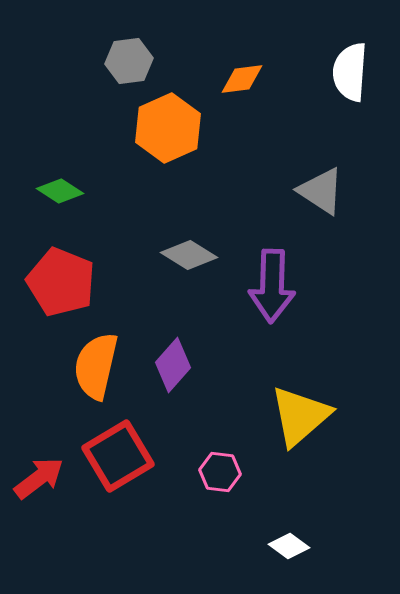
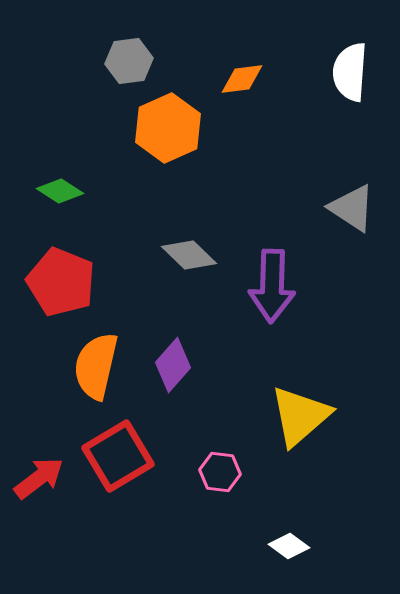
gray triangle: moved 31 px right, 17 px down
gray diamond: rotated 12 degrees clockwise
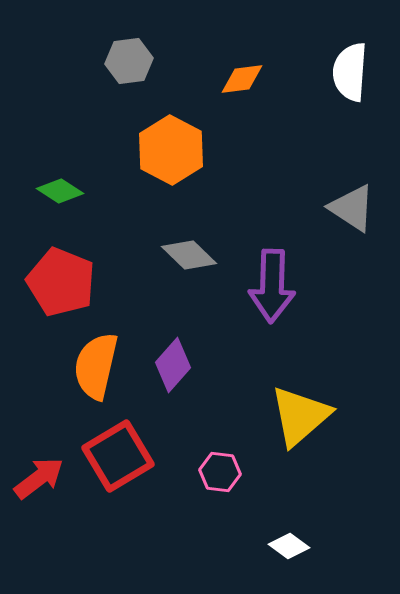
orange hexagon: moved 3 px right, 22 px down; rotated 8 degrees counterclockwise
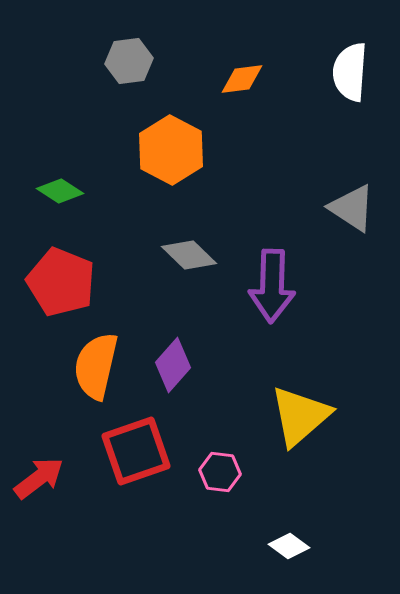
red square: moved 18 px right, 5 px up; rotated 12 degrees clockwise
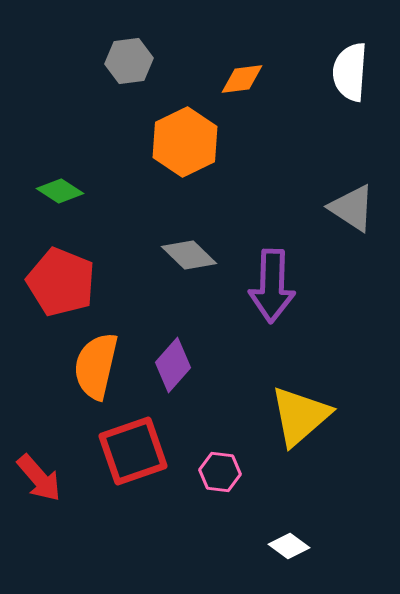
orange hexagon: moved 14 px right, 8 px up; rotated 6 degrees clockwise
red square: moved 3 px left
red arrow: rotated 86 degrees clockwise
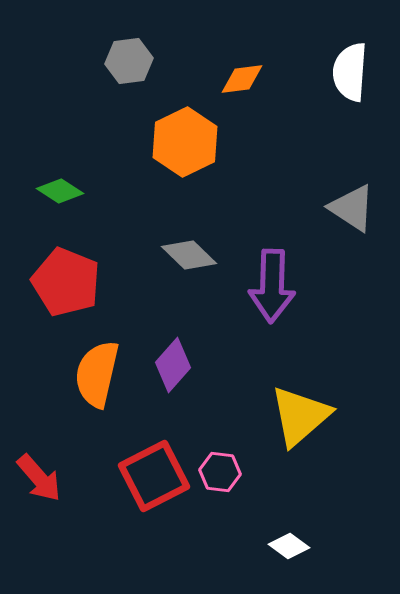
red pentagon: moved 5 px right
orange semicircle: moved 1 px right, 8 px down
red square: moved 21 px right, 25 px down; rotated 8 degrees counterclockwise
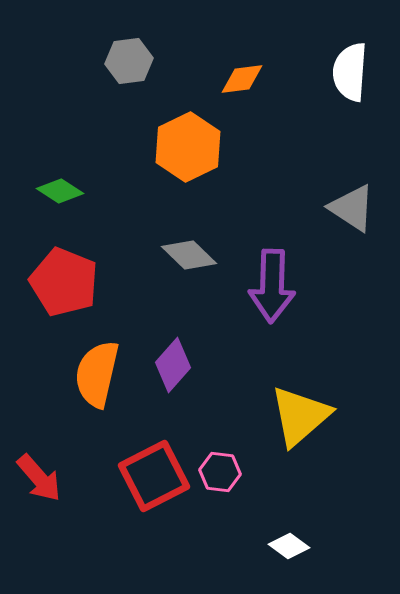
orange hexagon: moved 3 px right, 5 px down
red pentagon: moved 2 px left
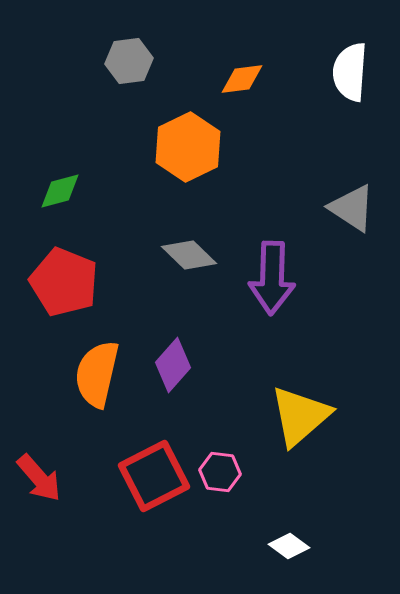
green diamond: rotated 48 degrees counterclockwise
purple arrow: moved 8 px up
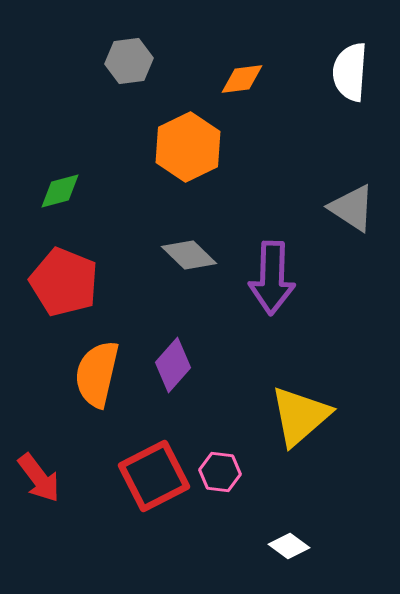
red arrow: rotated 4 degrees clockwise
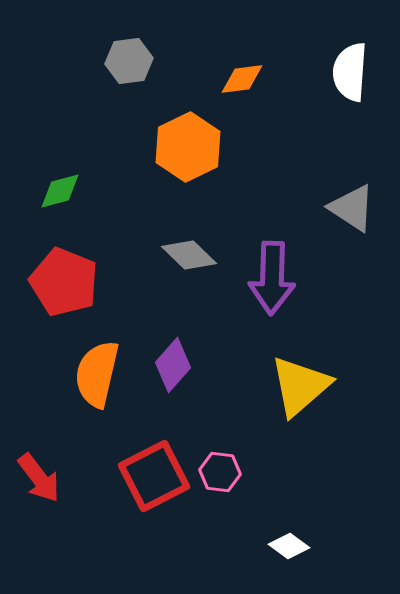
yellow triangle: moved 30 px up
